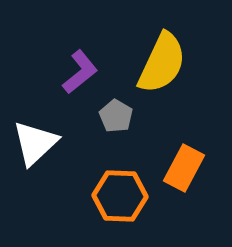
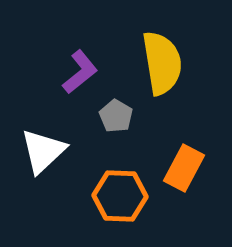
yellow semicircle: rotated 34 degrees counterclockwise
white triangle: moved 8 px right, 8 px down
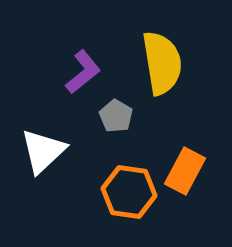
purple L-shape: moved 3 px right
orange rectangle: moved 1 px right, 3 px down
orange hexagon: moved 9 px right, 4 px up; rotated 6 degrees clockwise
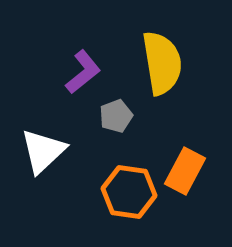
gray pentagon: rotated 20 degrees clockwise
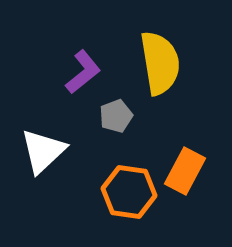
yellow semicircle: moved 2 px left
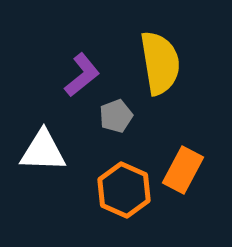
purple L-shape: moved 1 px left, 3 px down
white triangle: rotated 45 degrees clockwise
orange rectangle: moved 2 px left, 1 px up
orange hexagon: moved 5 px left, 2 px up; rotated 16 degrees clockwise
